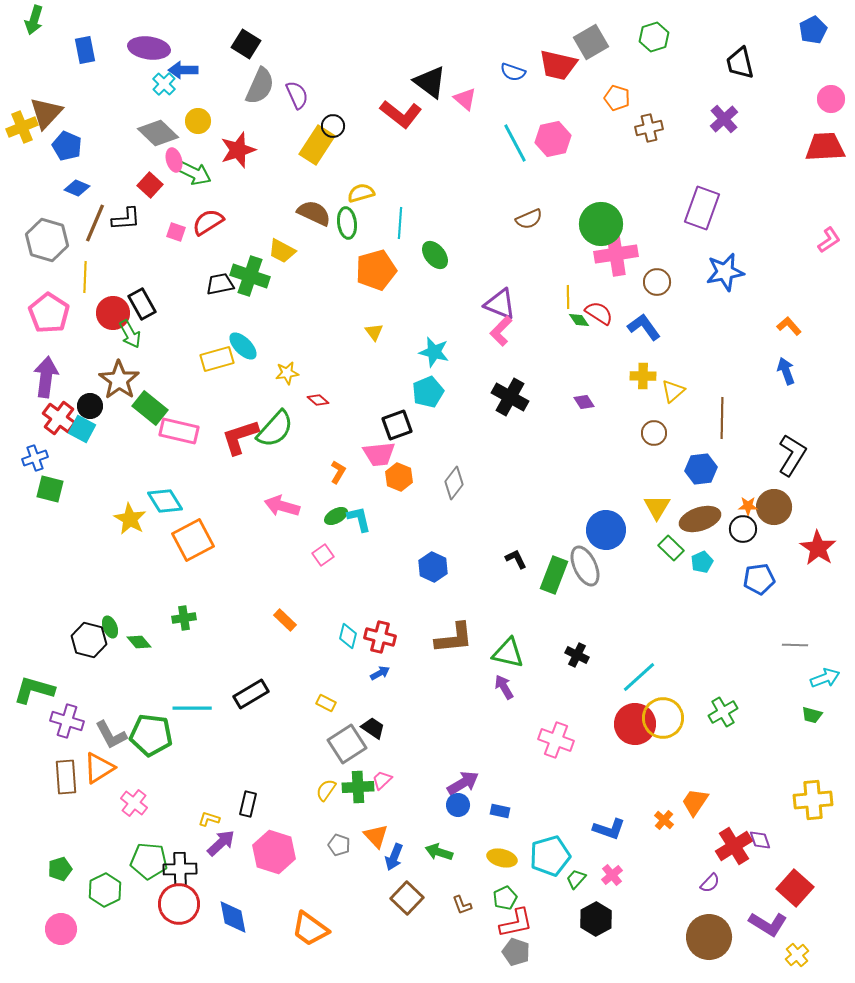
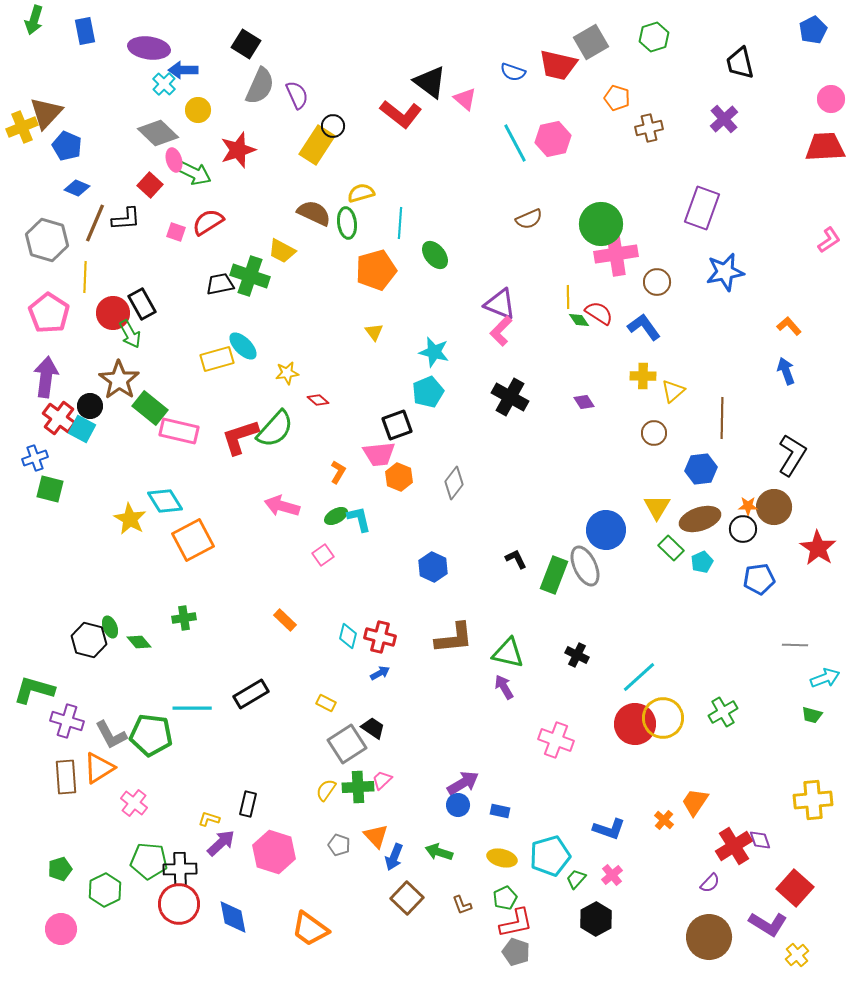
blue rectangle at (85, 50): moved 19 px up
yellow circle at (198, 121): moved 11 px up
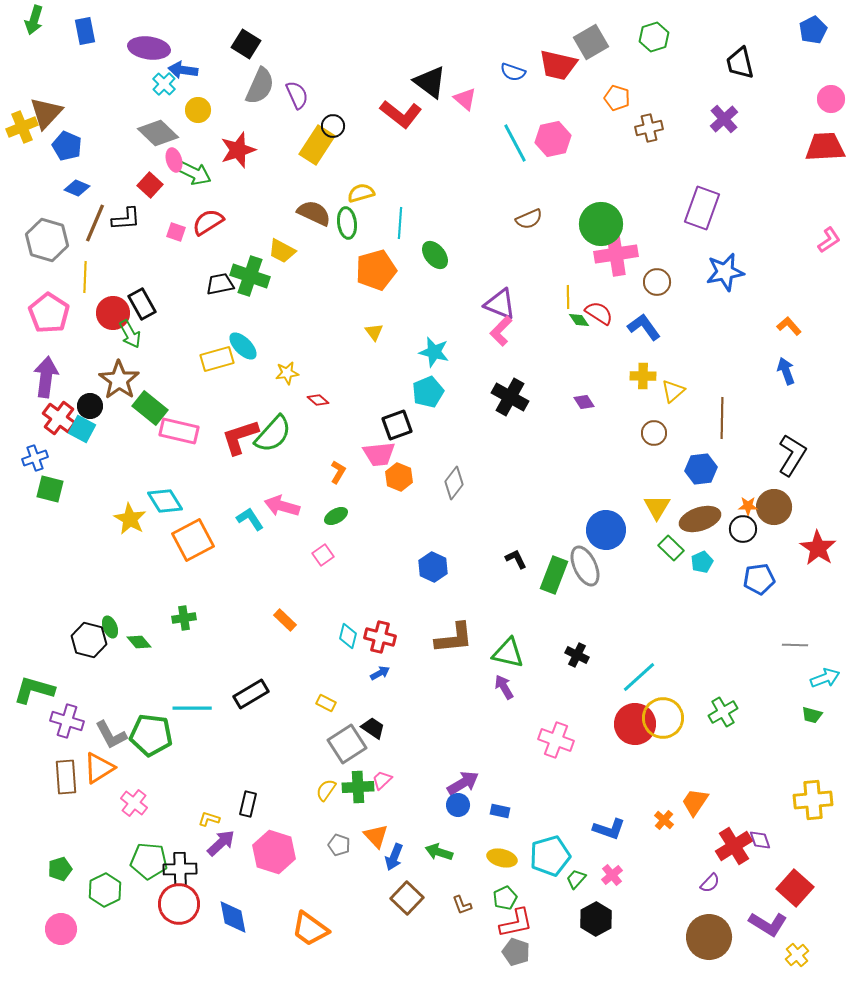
blue arrow at (183, 70): rotated 8 degrees clockwise
green semicircle at (275, 429): moved 2 px left, 5 px down
cyan L-shape at (359, 519): moved 109 px left; rotated 20 degrees counterclockwise
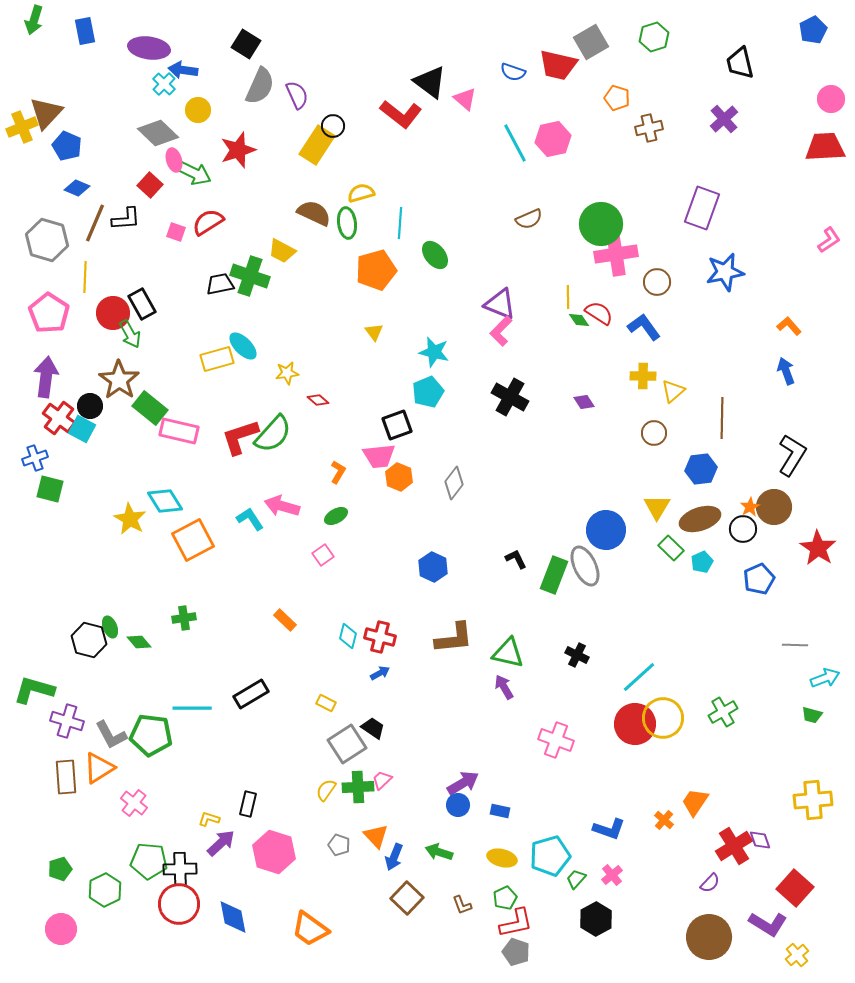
pink trapezoid at (379, 454): moved 2 px down
orange star at (748, 506): moved 2 px right, 1 px down; rotated 30 degrees counterclockwise
blue pentagon at (759, 579): rotated 16 degrees counterclockwise
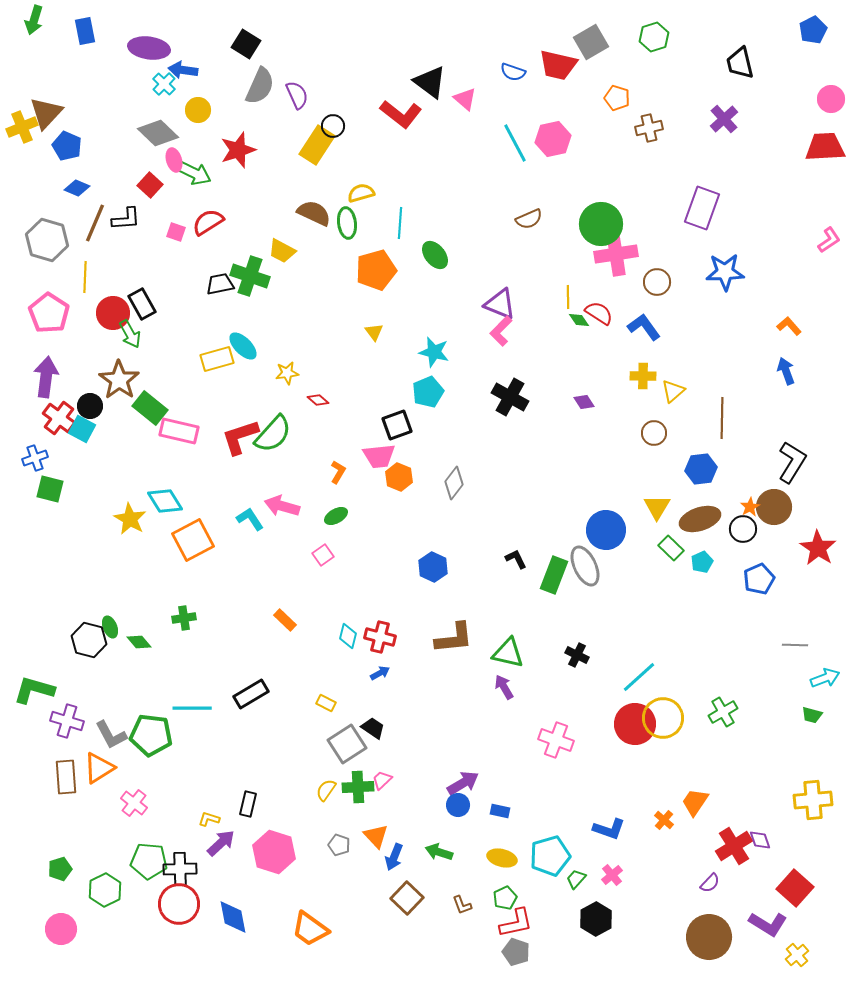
blue star at (725, 272): rotated 9 degrees clockwise
black L-shape at (792, 455): moved 7 px down
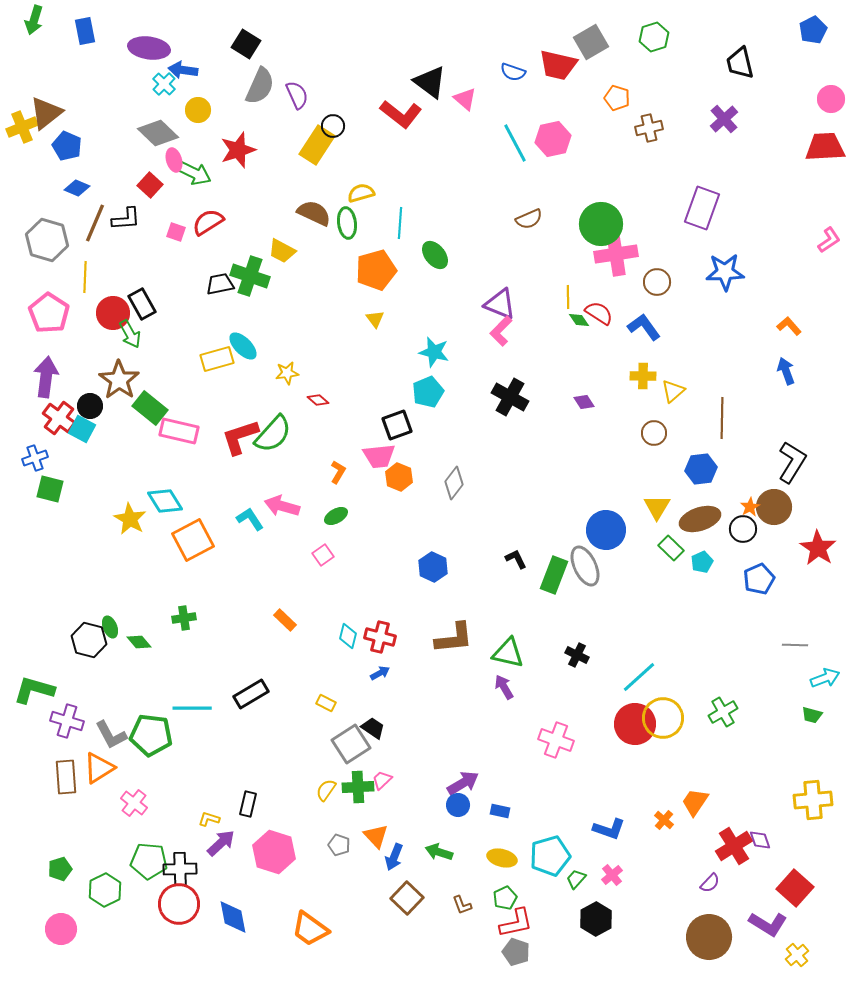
brown triangle at (46, 113): rotated 9 degrees clockwise
yellow triangle at (374, 332): moved 1 px right, 13 px up
gray square at (347, 744): moved 4 px right
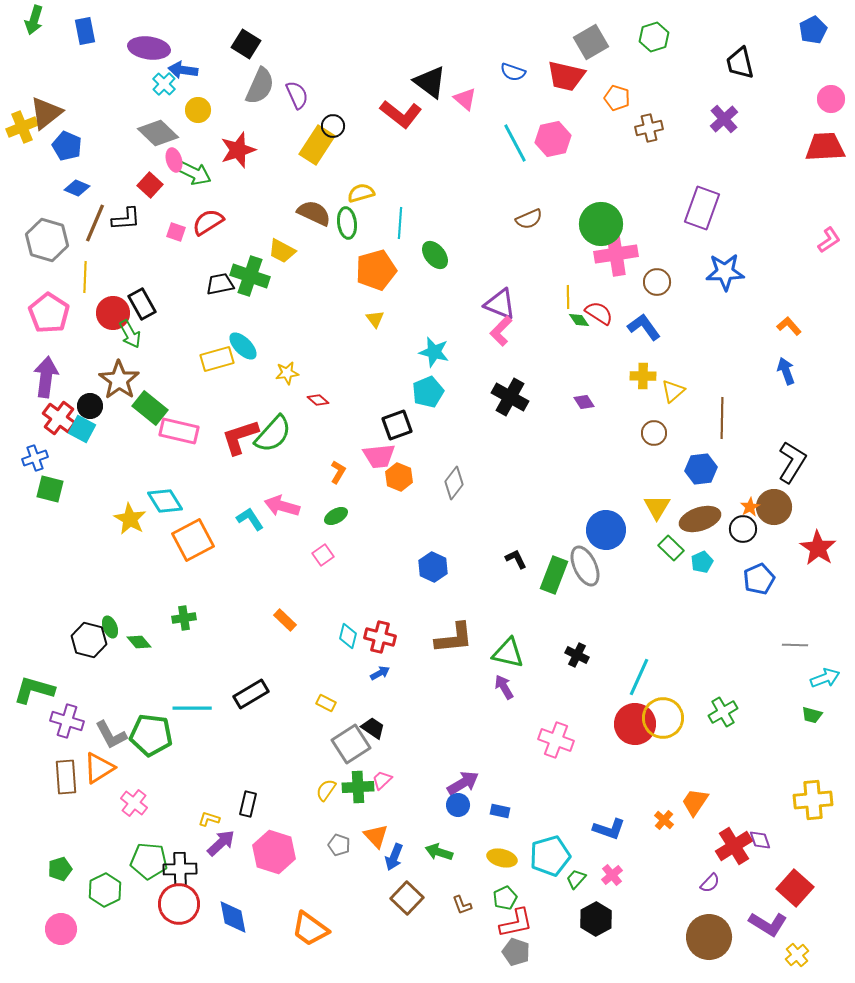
red trapezoid at (558, 65): moved 8 px right, 11 px down
cyan line at (639, 677): rotated 24 degrees counterclockwise
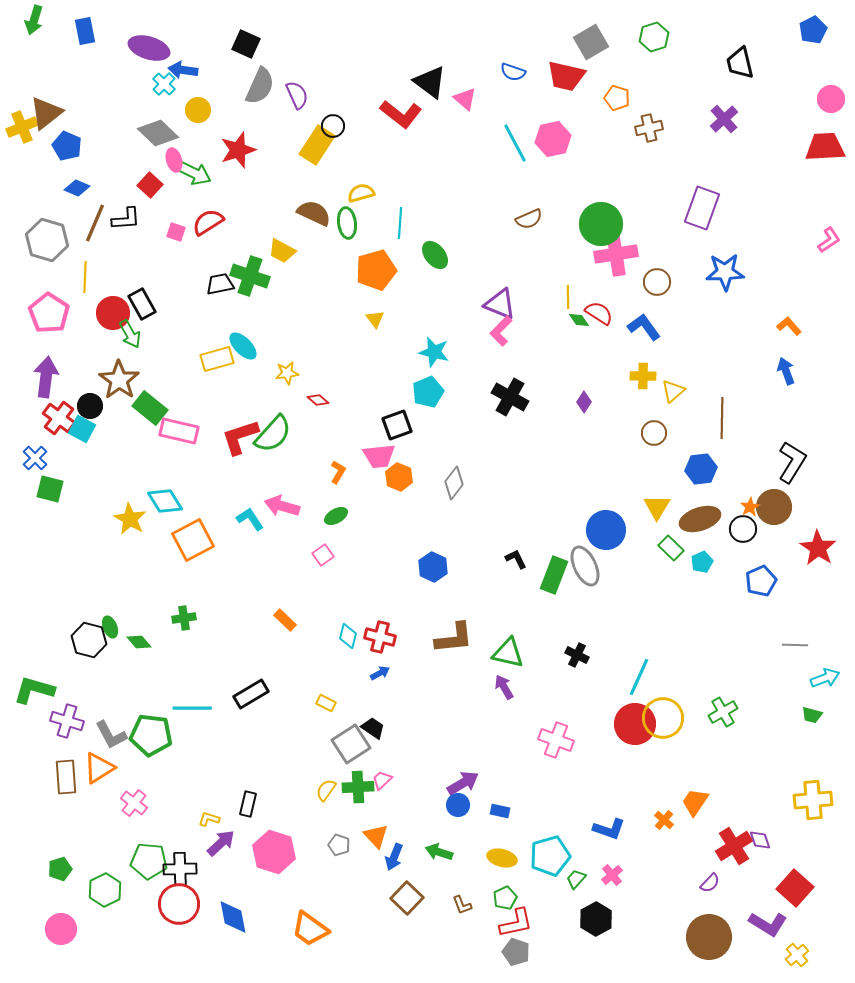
black square at (246, 44): rotated 8 degrees counterclockwise
purple ellipse at (149, 48): rotated 9 degrees clockwise
purple diamond at (584, 402): rotated 65 degrees clockwise
blue cross at (35, 458): rotated 25 degrees counterclockwise
blue pentagon at (759, 579): moved 2 px right, 2 px down
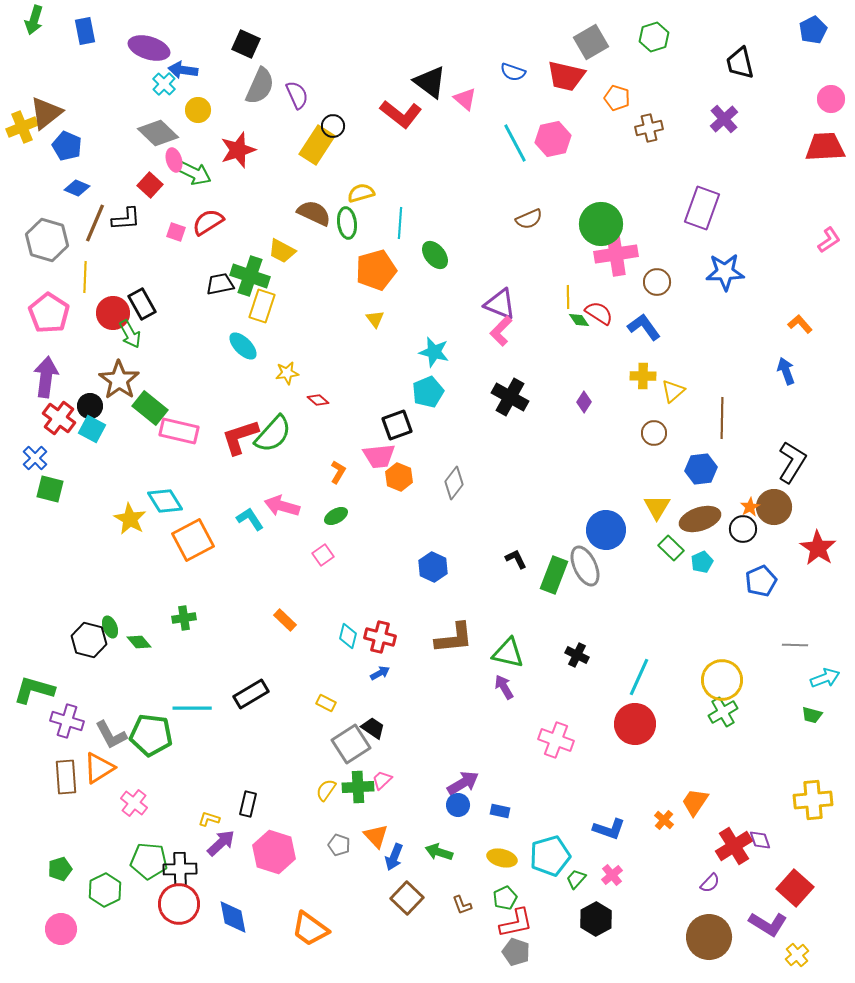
orange L-shape at (789, 326): moved 11 px right, 2 px up
yellow rectangle at (217, 359): moved 45 px right, 53 px up; rotated 56 degrees counterclockwise
cyan square at (82, 429): moved 10 px right
yellow circle at (663, 718): moved 59 px right, 38 px up
